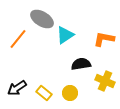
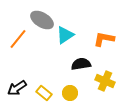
gray ellipse: moved 1 px down
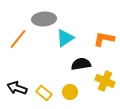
gray ellipse: moved 2 px right, 1 px up; rotated 35 degrees counterclockwise
cyan triangle: moved 3 px down
black arrow: rotated 54 degrees clockwise
yellow circle: moved 1 px up
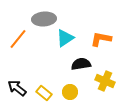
orange L-shape: moved 3 px left
black arrow: rotated 18 degrees clockwise
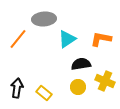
cyan triangle: moved 2 px right, 1 px down
black arrow: rotated 60 degrees clockwise
yellow circle: moved 8 px right, 5 px up
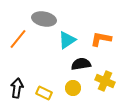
gray ellipse: rotated 15 degrees clockwise
cyan triangle: moved 1 px down
yellow circle: moved 5 px left, 1 px down
yellow rectangle: rotated 14 degrees counterclockwise
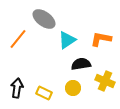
gray ellipse: rotated 25 degrees clockwise
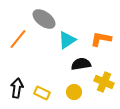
yellow cross: moved 1 px left, 1 px down
yellow circle: moved 1 px right, 4 px down
yellow rectangle: moved 2 px left
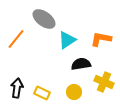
orange line: moved 2 px left
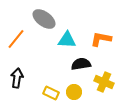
cyan triangle: rotated 36 degrees clockwise
black arrow: moved 10 px up
yellow rectangle: moved 9 px right
